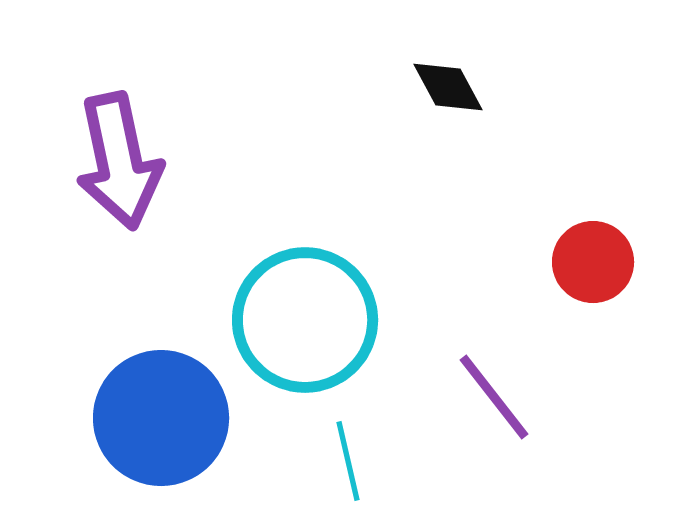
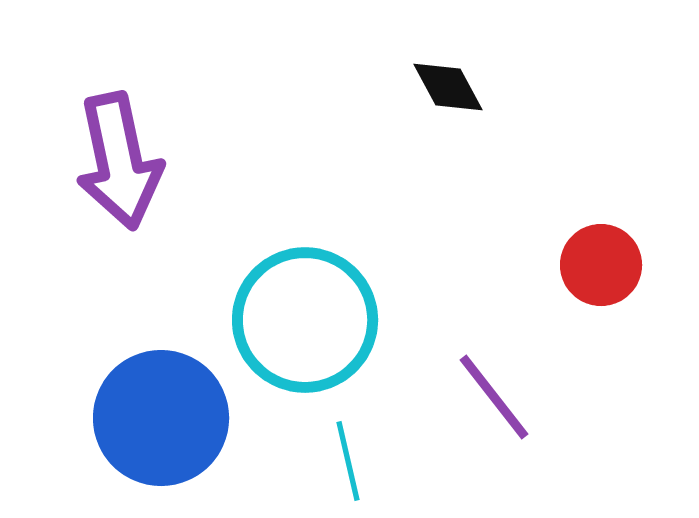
red circle: moved 8 px right, 3 px down
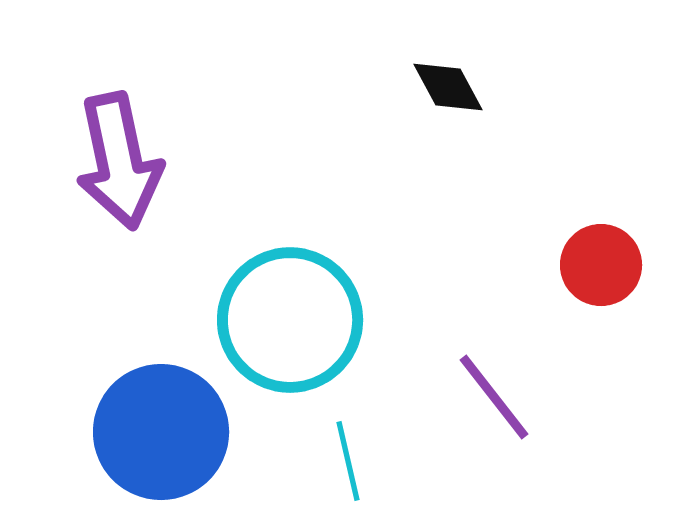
cyan circle: moved 15 px left
blue circle: moved 14 px down
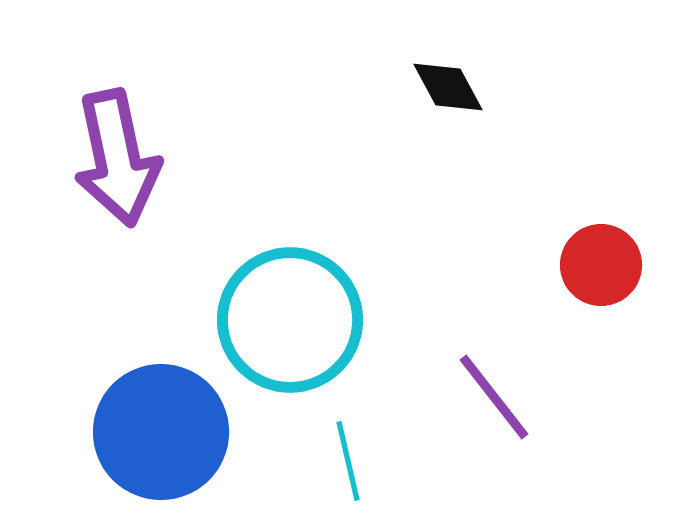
purple arrow: moved 2 px left, 3 px up
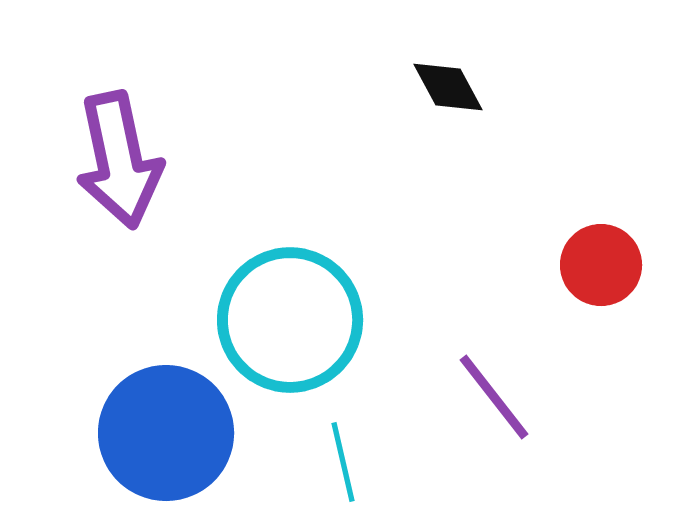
purple arrow: moved 2 px right, 2 px down
blue circle: moved 5 px right, 1 px down
cyan line: moved 5 px left, 1 px down
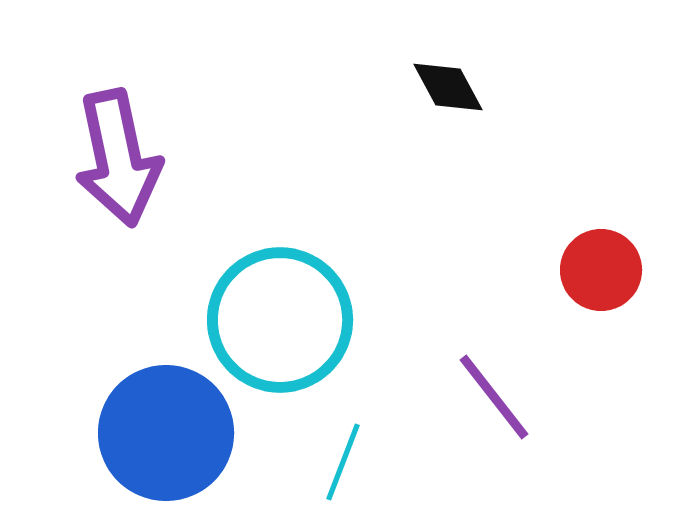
purple arrow: moved 1 px left, 2 px up
red circle: moved 5 px down
cyan circle: moved 10 px left
cyan line: rotated 34 degrees clockwise
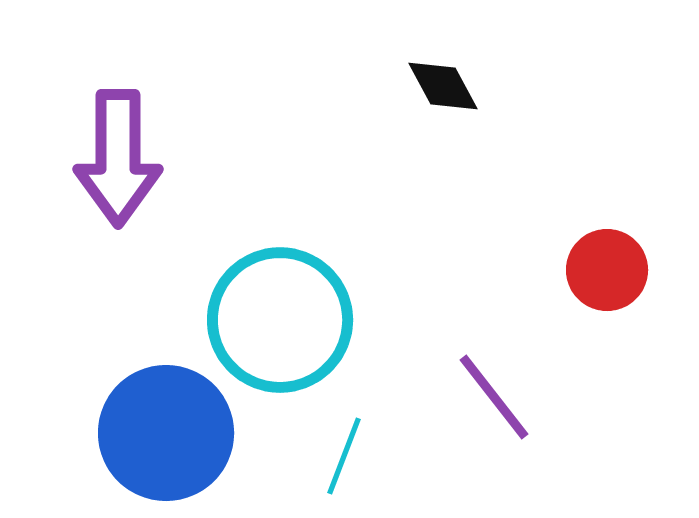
black diamond: moved 5 px left, 1 px up
purple arrow: rotated 12 degrees clockwise
red circle: moved 6 px right
cyan line: moved 1 px right, 6 px up
